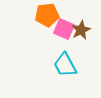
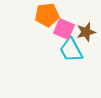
brown star: moved 5 px right, 2 px down; rotated 12 degrees clockwise
cyan trapezoid: moved 6 px right, 15 px up
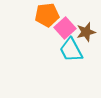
pink square: moved 1 px right, 1 px up; rotated 25 degrees clockwise
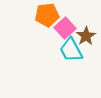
brown star: moved 4 px down; rotated 18 degrees counterclockwise
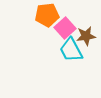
brown star: rotated 24 degrees clockwise
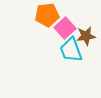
cyan trapezoid: rotated 8 degrees clockwise
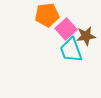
pink square: moved 1 px right, 1 px down
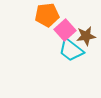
pink square: moved 1 px left, 1 px down
cyan trapezoid: rotated 32 degrees counterclockwise
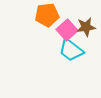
pink square: moved 2 px right
brown star: moved 9 px up
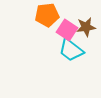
pink square: rotated 15 degrees counterclockwise
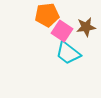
pink square: moved 5 px left, 1 px down
cyan trapezoid: moved 3 px left, 3 px down
